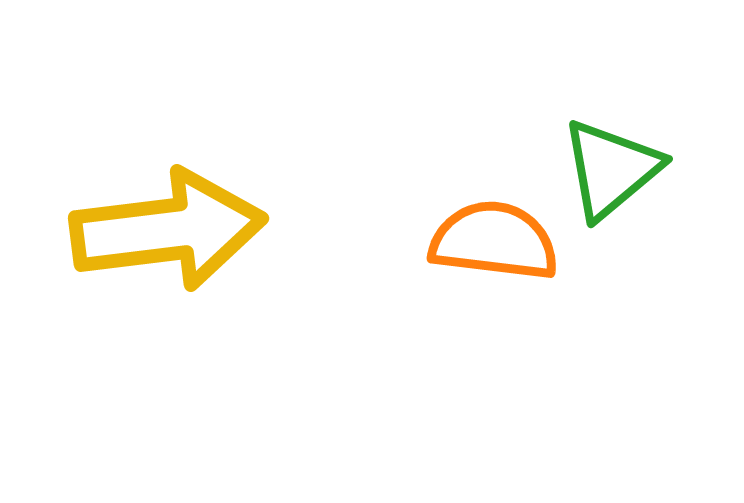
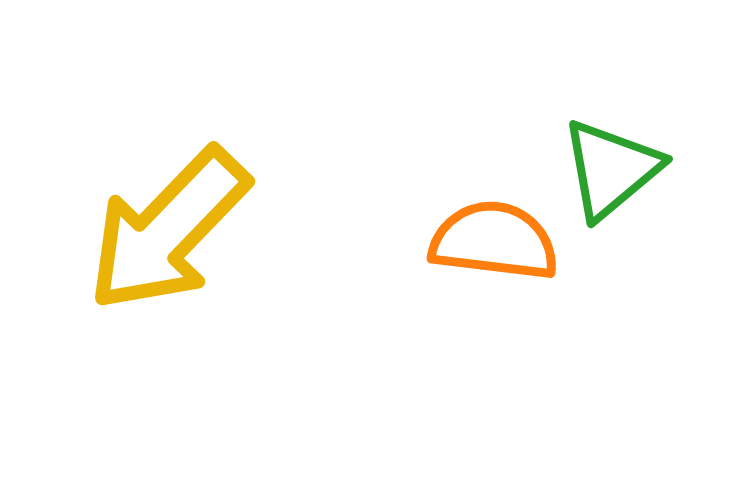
yellow arrow: rotated 141 degrees clockwise
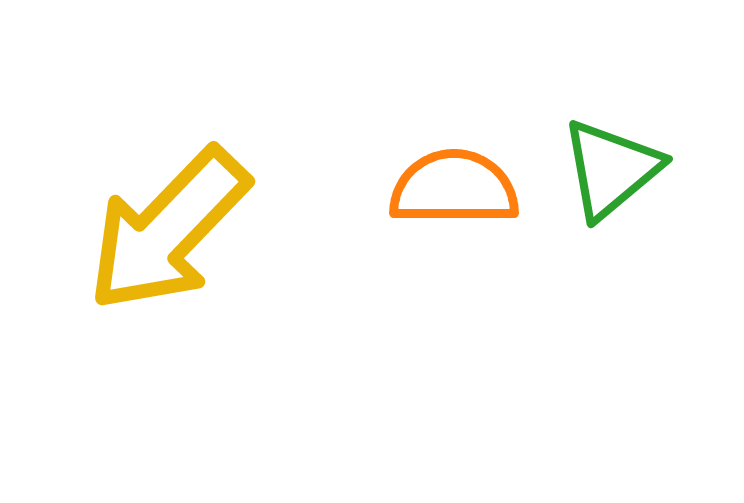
orange semicircle: moved 40 px left, 53 px up; rotated 7 degrees counterclockwise
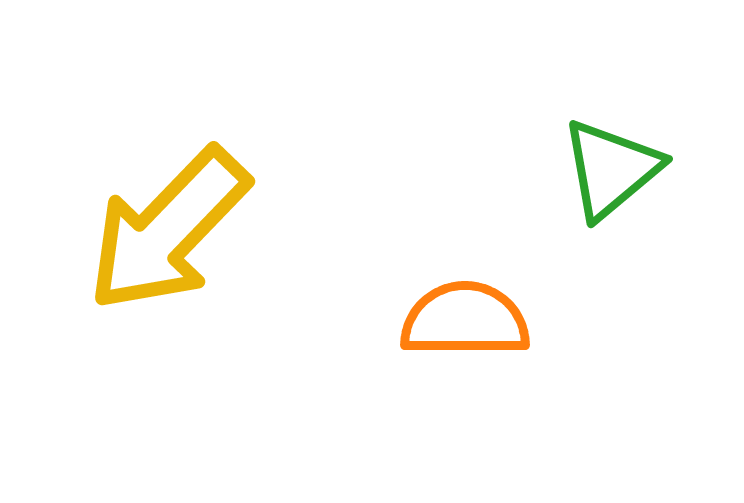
orange semicircle: moved 11 px right, 132 px down
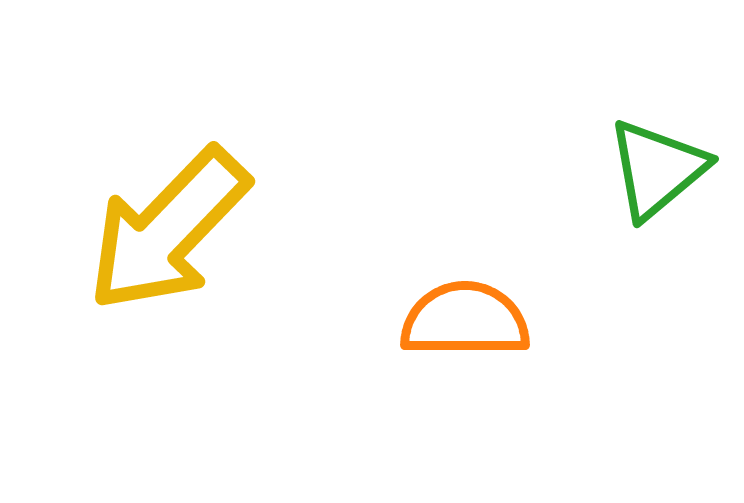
green triangle: moved 46 px right
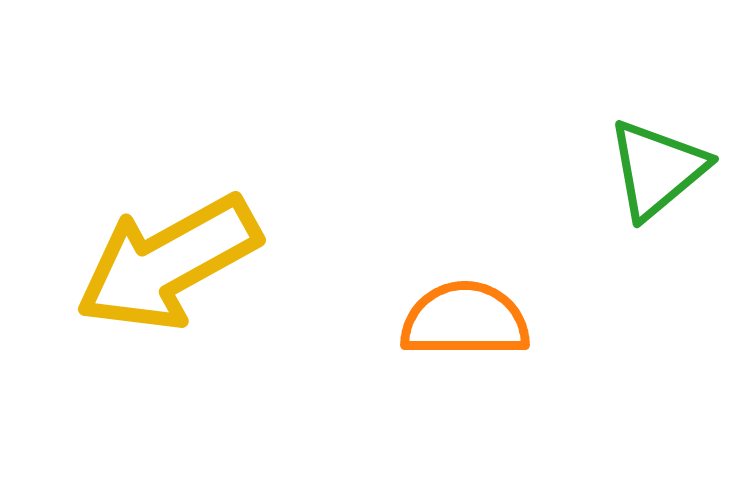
yellow arrow: moved 33 px down; rotated 17 degrees clockwise
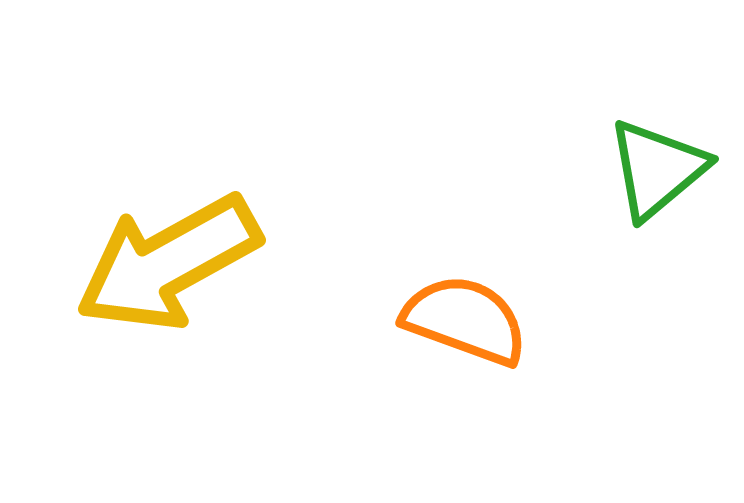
orange semicircle: rotated 20 degrees clockwise
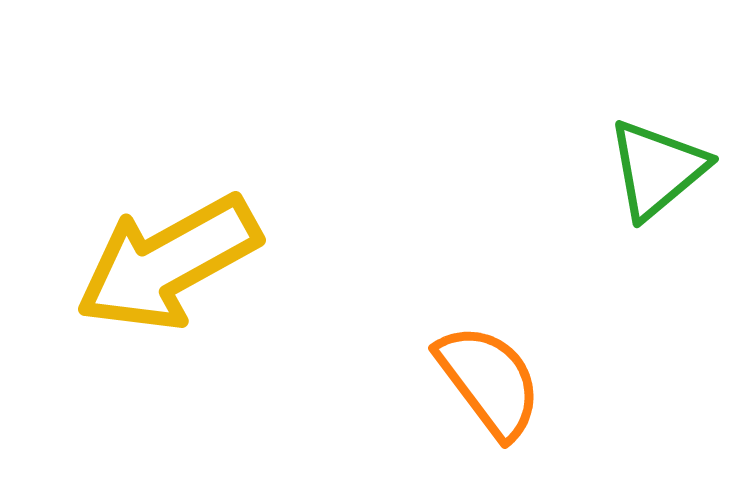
orange semicircle: moved 24 px right, 61 px down; rotated 33 degrees clockwise
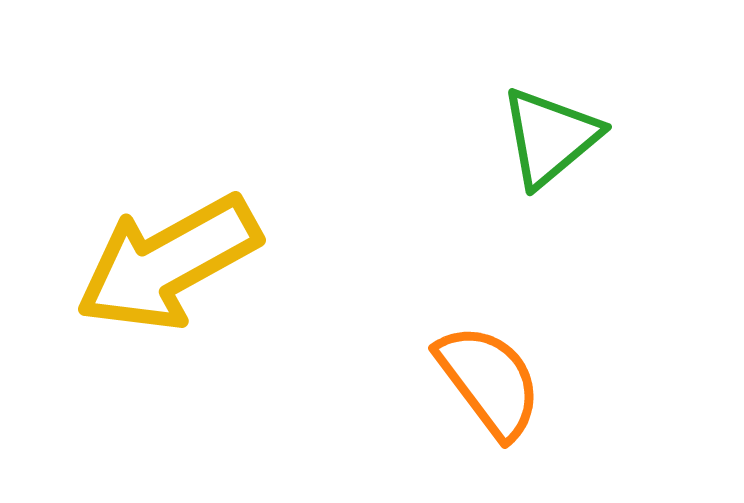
green triangle: moved 107 px left, 32 px up
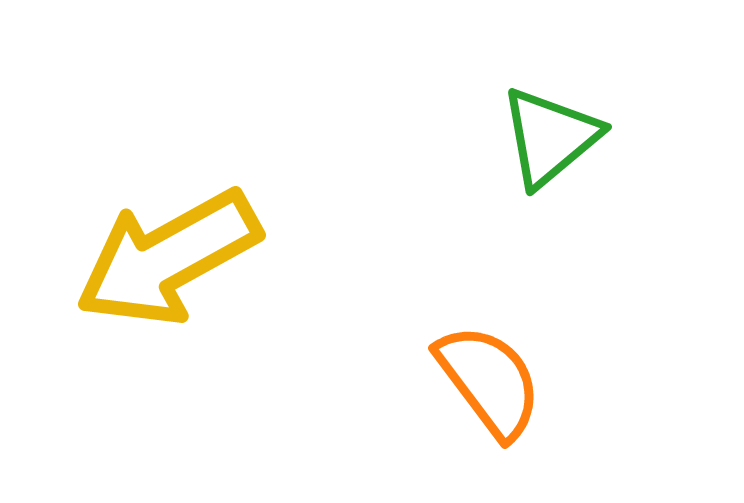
yellow arrow: moved 5 px up
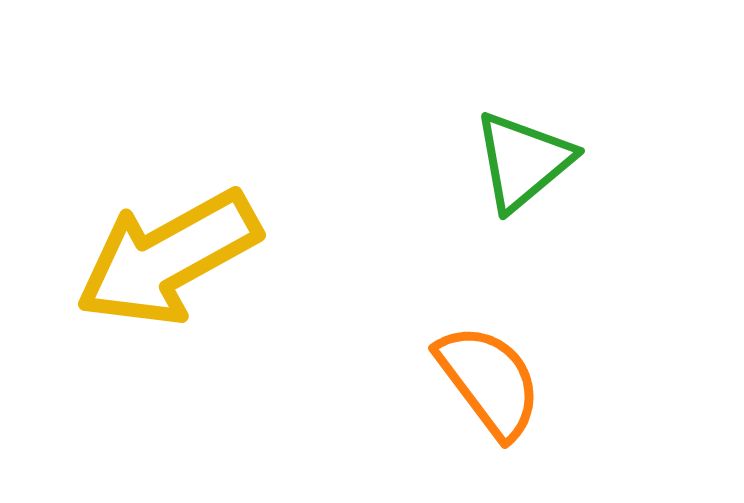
green triangle: moved 27 px left, 24 px down
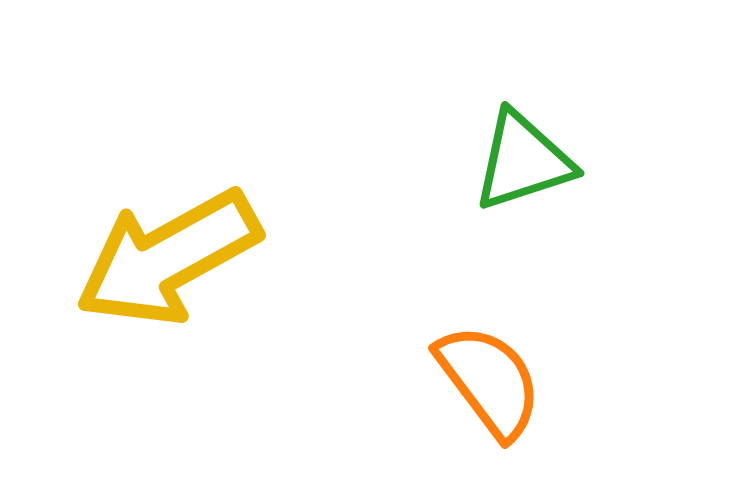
green triangle: rotated 22 degrees clockwise
